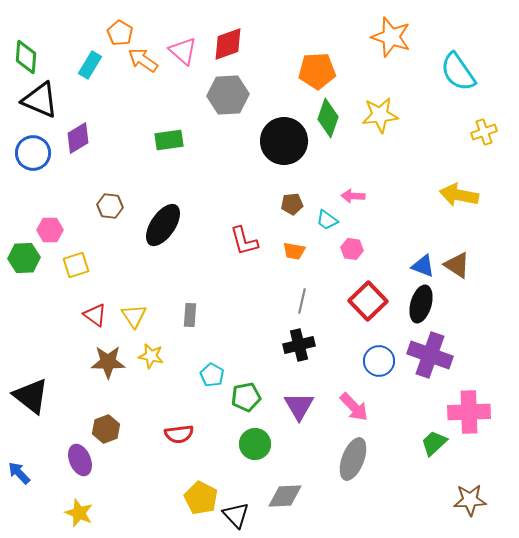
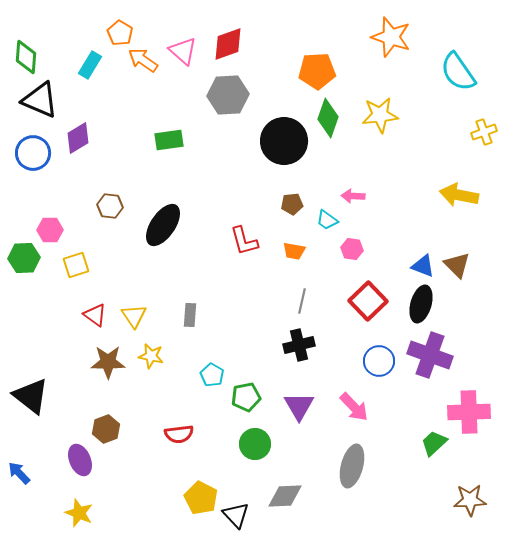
brown triangle at (457, 265): rotated 12 degrees clockwise
gray ellipse at (353, 459): moved 1 px left, 7 px down; rotated 6 degrees counterclockwise
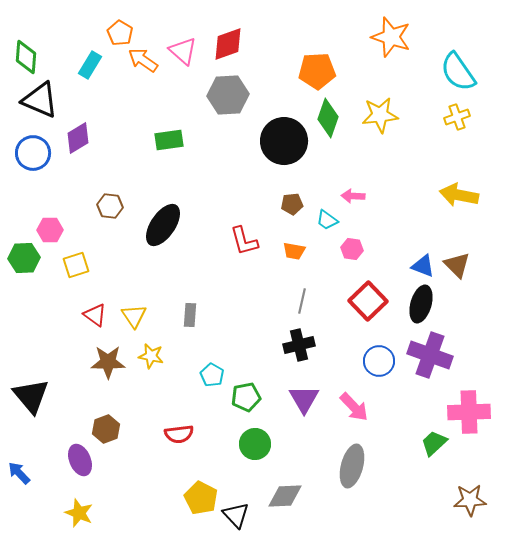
yellow cross at (484, 132): moved 27 px left, 15 px up
black triangle at (31, 396): rotated 12 degrees clockwise
purple triangle at (299, 406): moved 5 px right, 7 px up
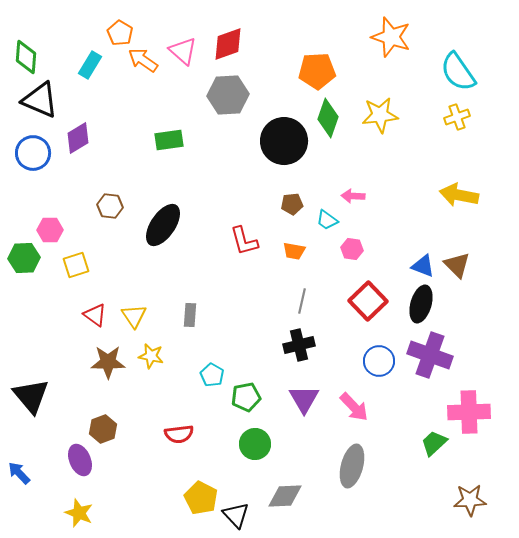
brown hexagon at (106, 429): moved 3 px left
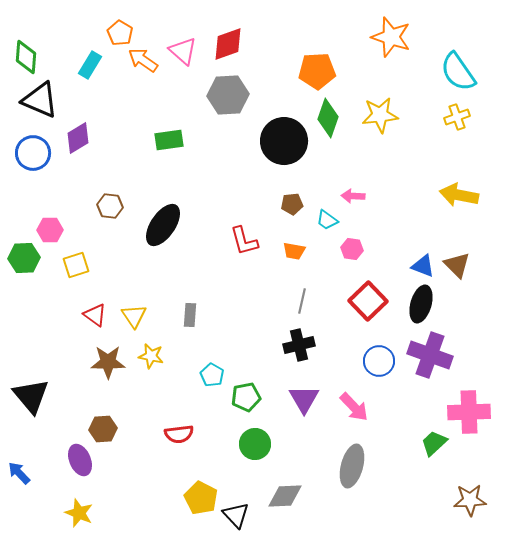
brown hexagon at (103, 429): rotated 16 degrees clockwise
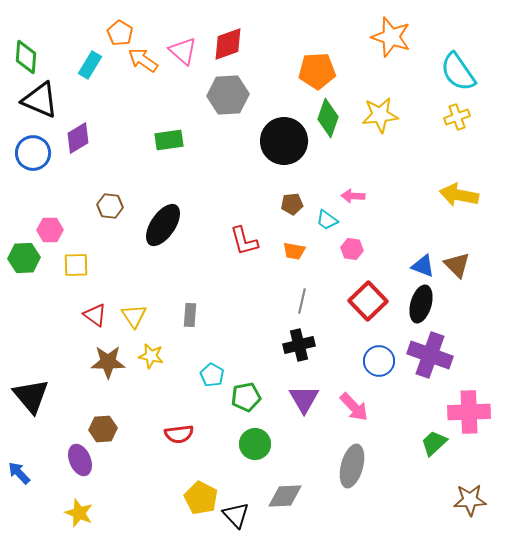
yellow square at (76, 265): rotated 16 degrees clockwise
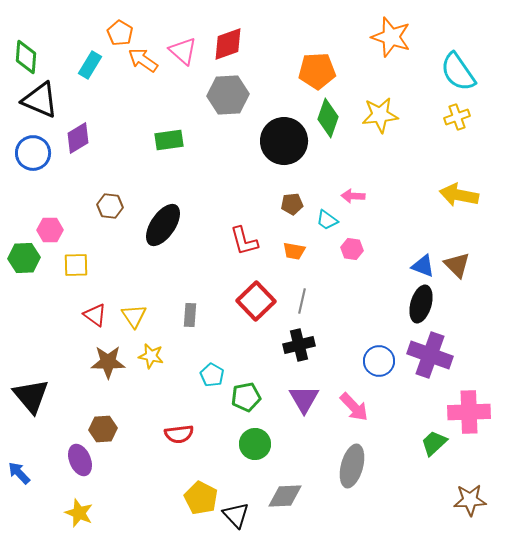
red square at (368, 301): moved 112 px left
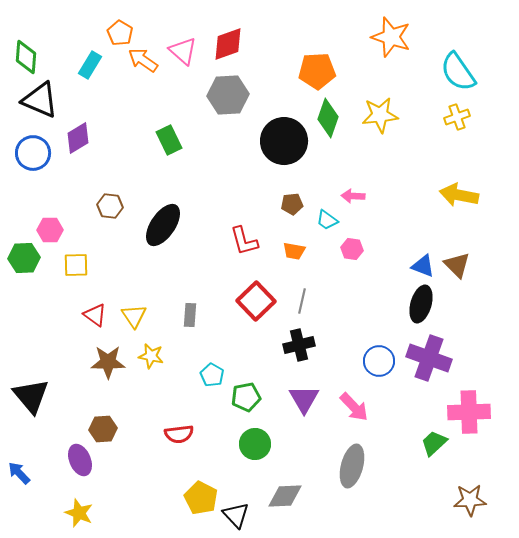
green rectangle at (169, 140): rotated 72 degrees clockwise
purple cross at (430, 355): moved 1 px left, 3 px down
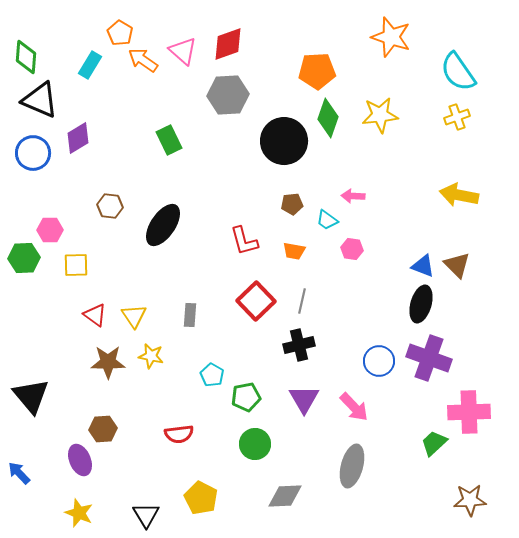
black triangle at (236, 515): moved 90 px left; rotated 12 degrees clockwise
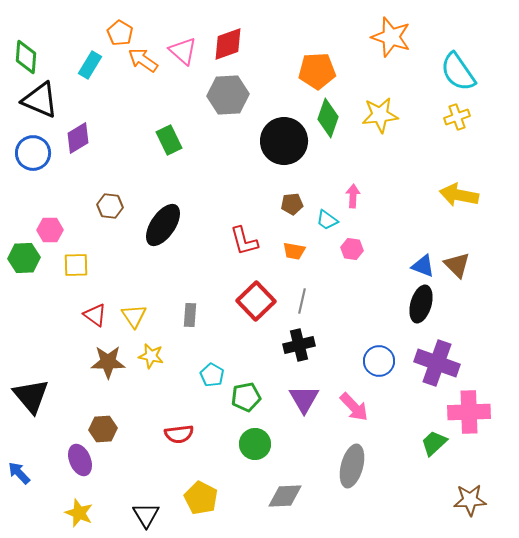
pink arrow at (353, 196): rotated 90 degrees clockwise
purple cross at (429, 358): moved 8 px right, 5 px down
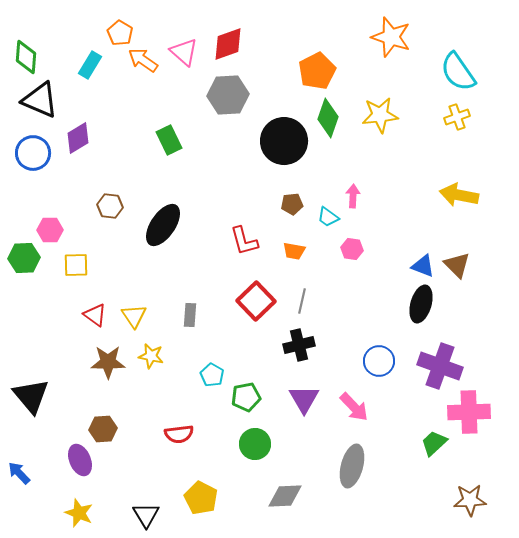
pink triangle at (183, 51): moved 1 px right, 1 px down
orange pentagon at (317, 71): rotated 24 degrees counterclockwise
cyan trapezoid at (327, 220): moved 1 px right, 3 px up
purple cross at (437, 363): moved 3 px right, 3 px down
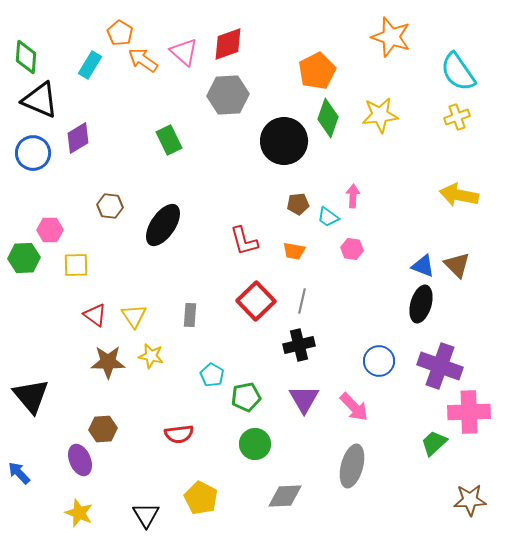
brown pentagon at (292, 204): moved 6 px right
